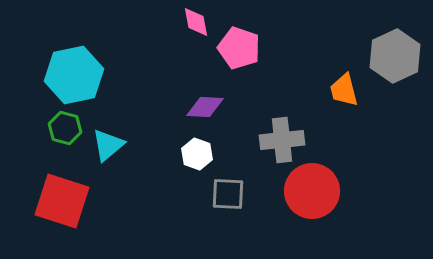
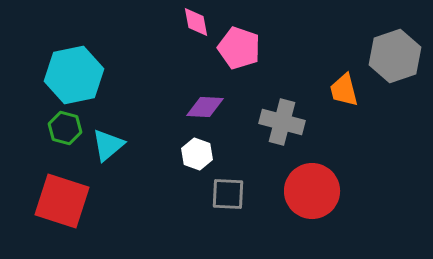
gray hexagon: rotated 6 degrees clockwise
gray cross: moved 18 px up; rotated 21 degrees clockwise
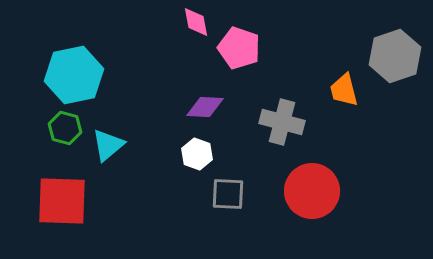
red square: rotated 16 degrees counterclockwise
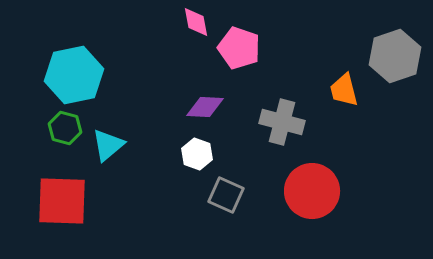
gray square: moved 2 px left, 1 px down; rotated 21 degrees clockwise
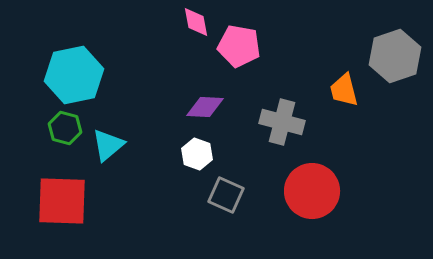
pink pentagon: moved 2 px up; rotated 9 degrees counterclockwise
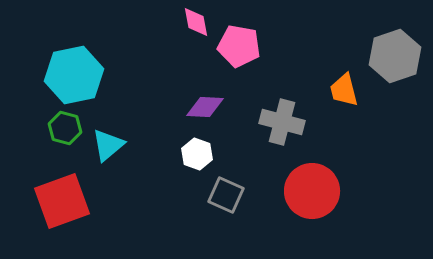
red square: rotated 22 degrees counterclockwise
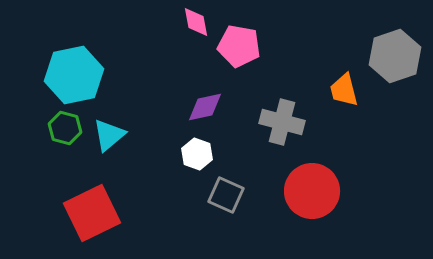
purple diamond: rotated 15 degrees counterclockwise
cyan triangle: moved 1 px right, 10 px up
red square: moved 30 px right, 12 px down; rotated 6 degrees counterclockwise
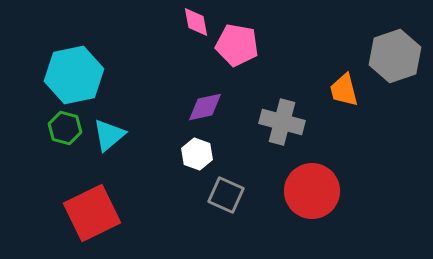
pink pentagon: moved 2 px left, 1 px up
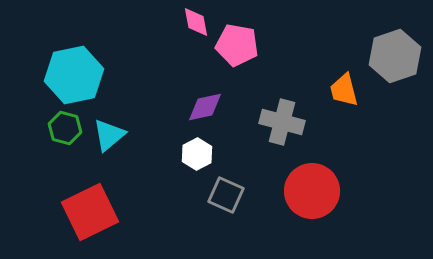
white hexagon: rotated 12 degrees clockwise
red square: moved 2 px left, 1 px up
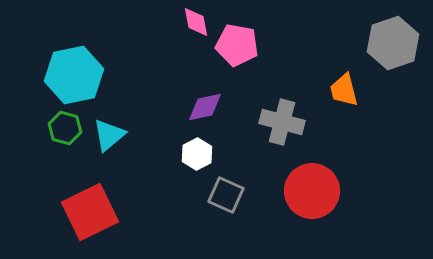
gray hexagon: moved 2 px left, 13 px up
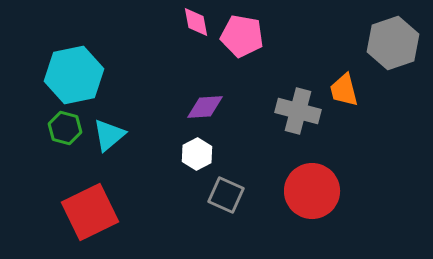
pink pentagon: moved 5 px right, 9 px up
purple diamond: rotated 9 degrees clockwise
gray cross: moved 16 px right, 11 px up
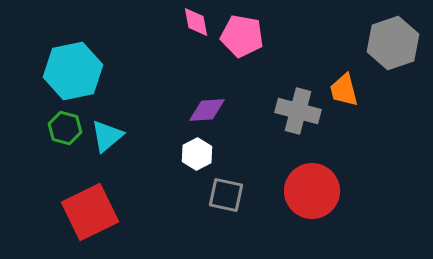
cyan hexagon: moved 1 px left, 4 px up
purple diamond: moved 2 px right, 3 px down
cyan triangle: moved 2 px left, 1 px down
gray square: rotated 12 degrees counterclockwise
